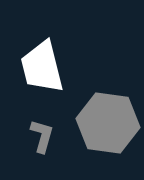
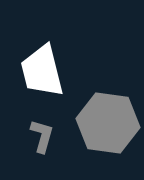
white trapezoid: moved 4 px down
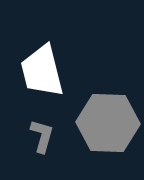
gray hexagon: rotated 6 degrees counterclockwise
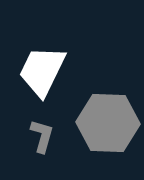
white trapezoid: rotated 40 degrees clockwise
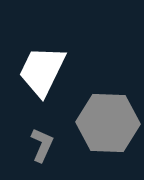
gray L-shape: moved 9 px down; rotated 8 degrees clockwise
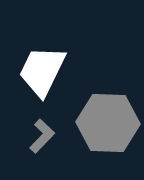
gray L-shape: moved 9 px up; rotated 20 degrees clockwise
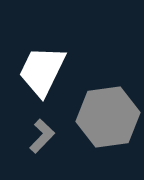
gray hexagon: moved 6 px up; rotated 10 degrees counterclockwise
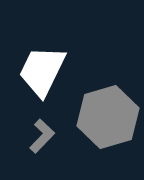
gray hexagon: rotated 8 degrees counterclockwise
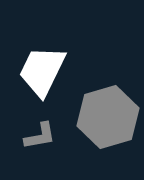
gray L-shape: moved 2 px left; rotated 36 degrees clockwise
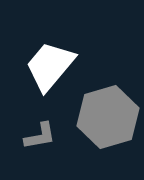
white trapezoid: moved 8 px right, 5 px up; rotated 14 degrees clockwise
